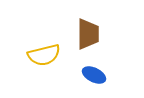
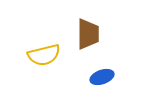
blue ellipse: moved 8 px right, 2 px down; rotated 45 degrees counterclockwise
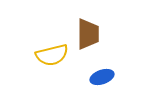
yellow semicircle: moved 8 px right
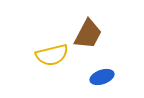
brown trapezoid: rotated 28 degrees clockwise
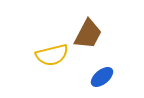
blue ellipse: rotated 20 degrees counterclockwise
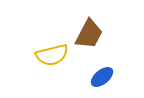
brown trapezoid: moved 1 px right
